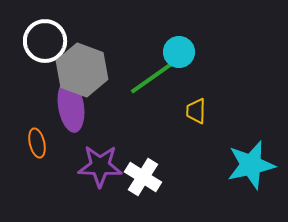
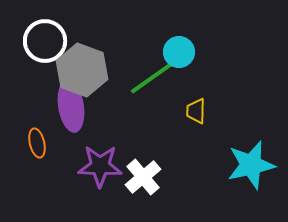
white cross: rotated 18 degrees clockwise
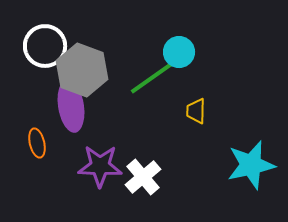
white circle: moved 5 px down
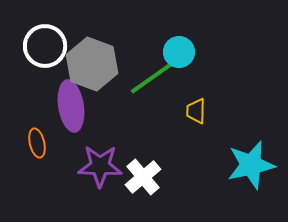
gray hexagon: moved 10 px right, 6 px up
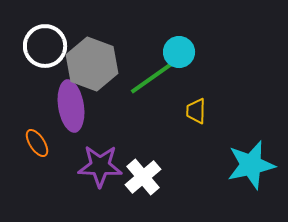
orange ellipse: rotated 20 degrees counterclockwise
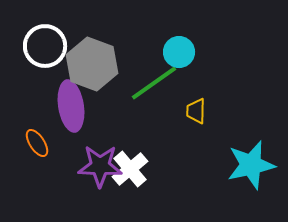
green line: moved 1 px right, 6 px down
white cross: moved 13 px left, 8 px up
